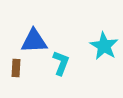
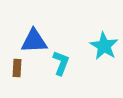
brown rectangle: moved 1 px right
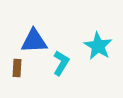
cyan star: moved 6 px left
cyan L-shape: rotated 10 degrees clockwise
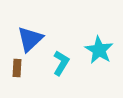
blue triangle: moved 4 px left, 2 px up; rotated 40 degrees counterclockwise
cyan star: moved 1 px right, 4 px down
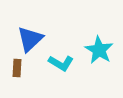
cyan L-shape: rotated 90 degrees clockwise
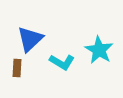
cyan L-shape: moved 1 px right, 1 px up
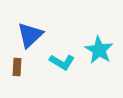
blue triangle: moved 4 px up
brown rectangle: moved 1 px up
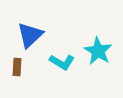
cyan star: moved 1 px left, 1 px down
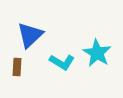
cyan star: moved 1 px left, 2 px down
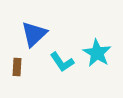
blue triangle: moved 4 px right, 1 px up
cyan L-shape: rotated 25 degrees clockwise
